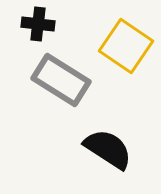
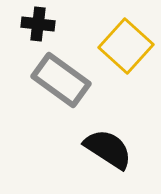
yellow square: rotated 8 degrees clockwise
gray rectangle: rotated 4 degrees clockwise
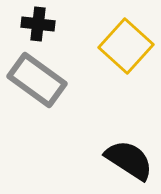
gray rectangle: moved 24 px left
black semicircle: moved 21 px right, 11 px down
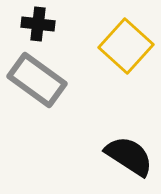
black semicircle: moved 4 px up
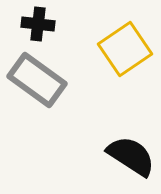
yellow square: moved 1 px left, 3 px down; rotated 14 degrees clockwise
black semicircle: moved 2 px right
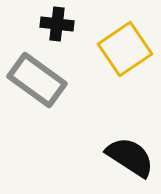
black cross: moved 19 px right
black semicircle: moved 1 px left, 1 px down
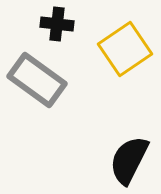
black semicircle: moved 1 px left, 3 px down; rotated 96 degrees counterclockwise
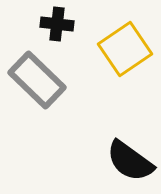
gray rectangle: rotated 8 degrees clockwise
black semicircle: moved 1 px right, 1 px down; rotated 81 degrees counterclockwise
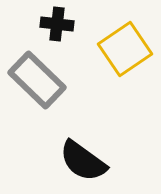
black semicircle: moved 47 px left
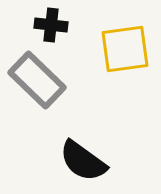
black cross: moved 6 px left, 1 px down
yellow square: rotated 26 degrees clockwise
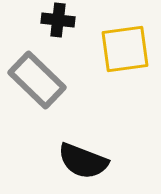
black cross: moved 7 px right, 5 px up
black semicircle: rotated 15 degrees counterclockwise
